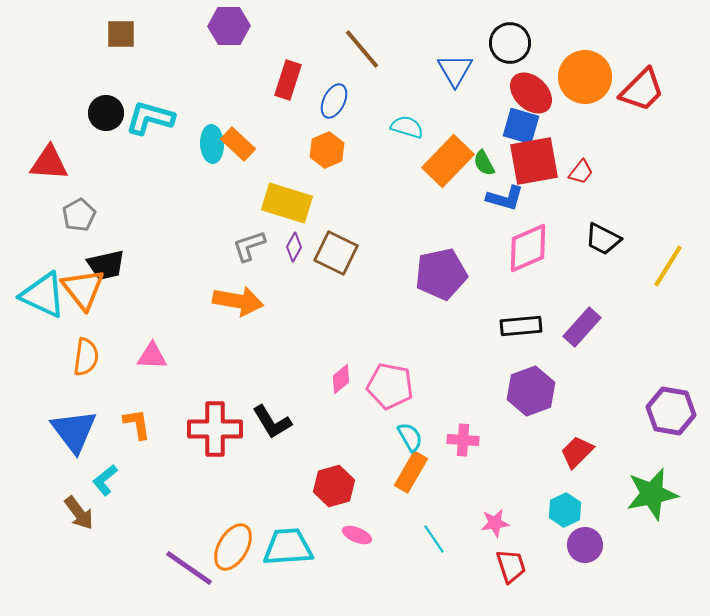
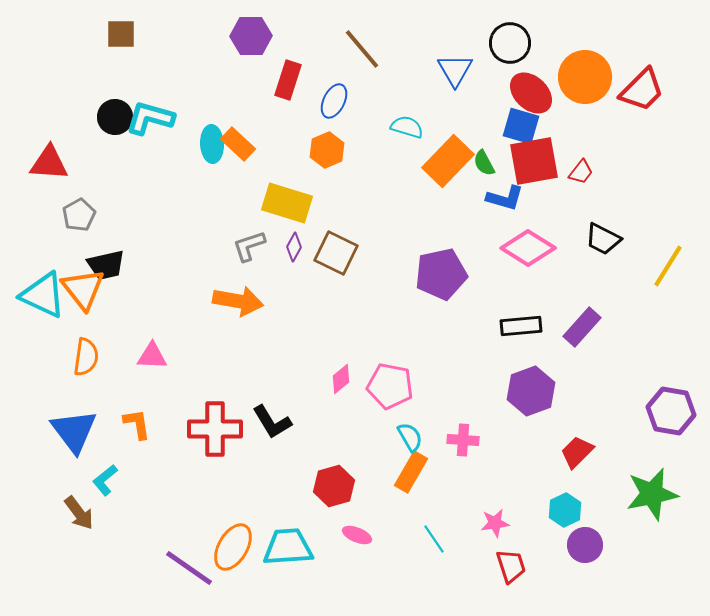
purple hexagon at (229, 26): moved 22 px right, 10 px down
black circle at (106, 113): moved 9 px right, 4 px down
pink diamond at (528, 248): rotated 56 degrees clockwise
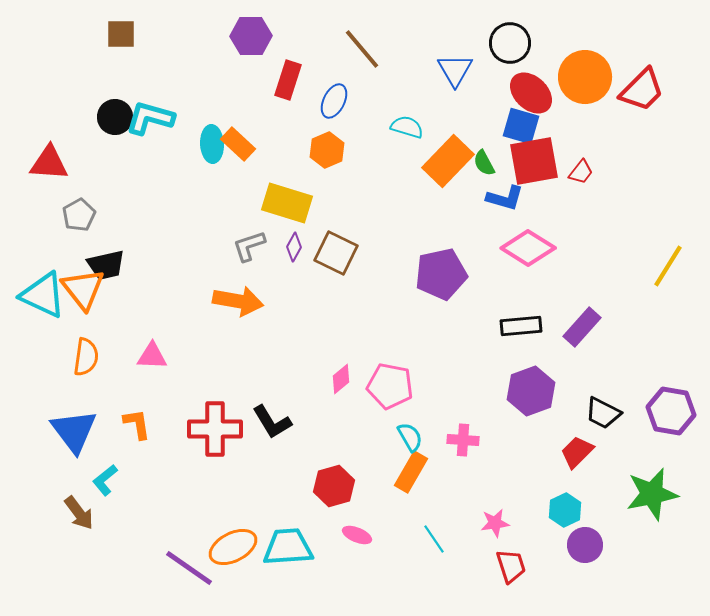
black trapezoid at (603, 239): moved 174 px down
orange ellipse at (233, 547): rotated 33 degrees clockwise
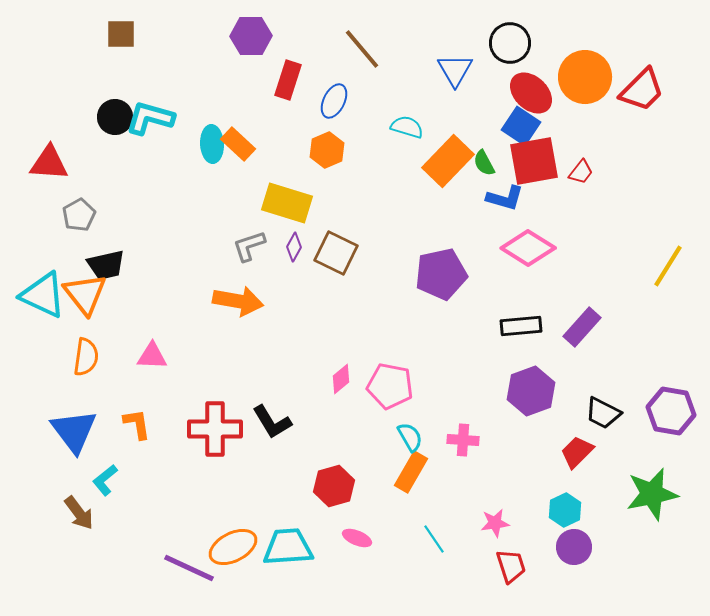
blue square at (521, 126): rotated 18 degrees clockwise
orange triangle at (83, 289): moved 2 px right, 5 px down
pink ellipse at (357, 535): moved 3 px down
purple circle at (585, 545): moved 11 px left, 2 px down
purple line at (189, 568): rotated 10 degrees counterclockwise
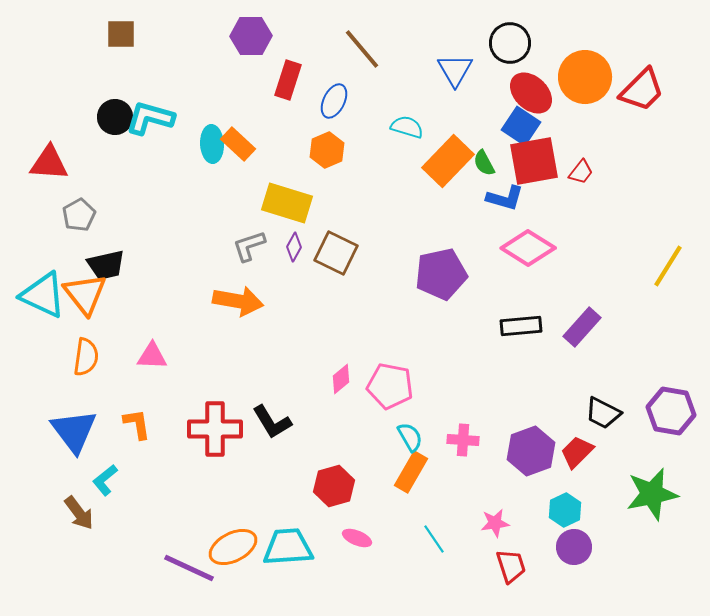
purple hexagon at (531, 391): moved 60 px down
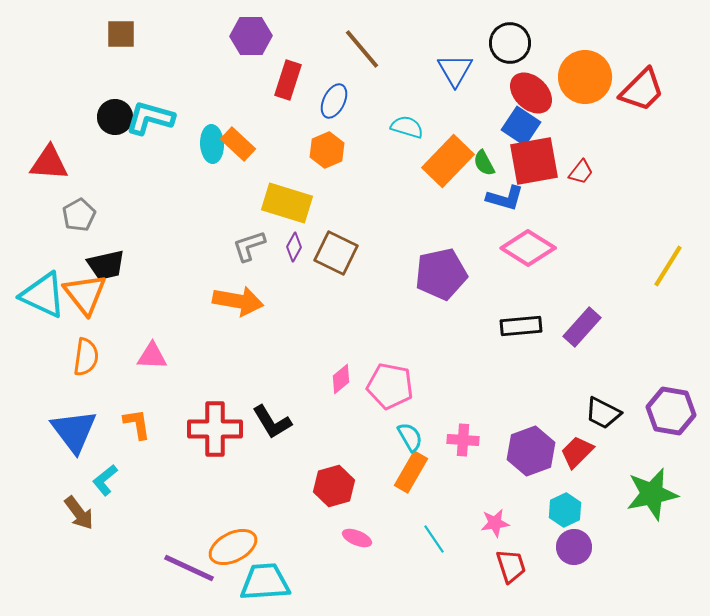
cyan trapezoid at (288, 547): moved 23 px left, 35 px down
